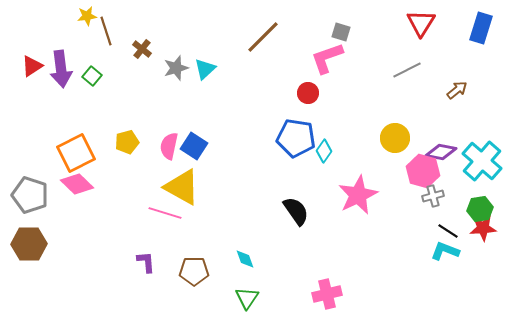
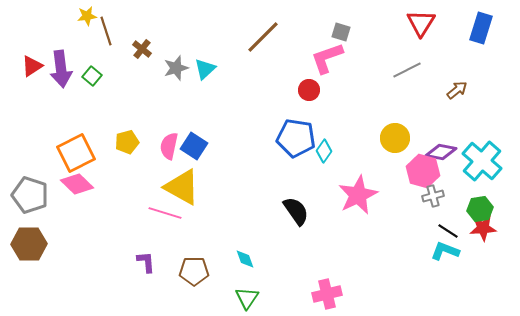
red circle at (308, 93): moved 1 px right, 3 px up
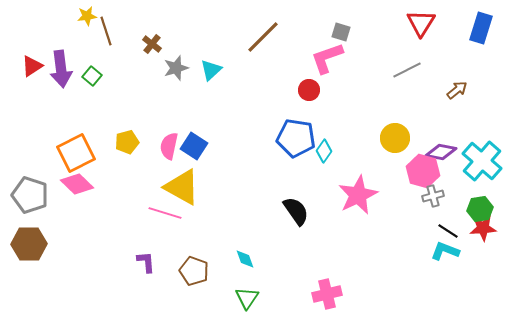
brown cross at (142, 49): moved 10 px right, 5 px up
cyan triangle at (205, 69): moved 6 px right, 1 px down
brown pentagon at (194, 271): rotated 20 degrees clockwise
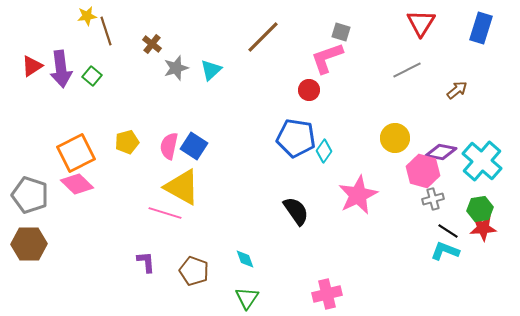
gray cross at (433, 196): moved 3 px down
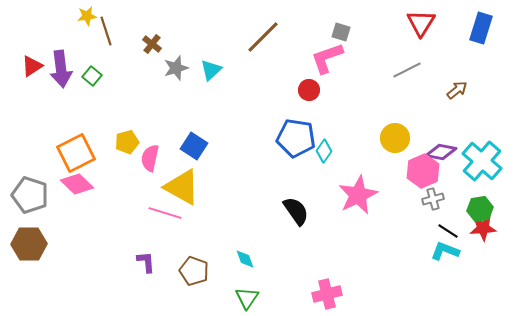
pink semicircle at (169, 146): moved 19 px left, 12 px down
pink hexagon at (423, 171): rotated 20 degrees clockwise
